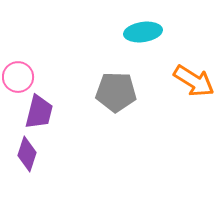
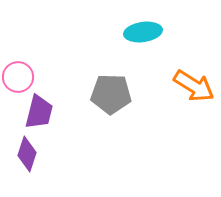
orange arrow: moved 5 px down
gray pentagon: moved 5 px left, 2 px down
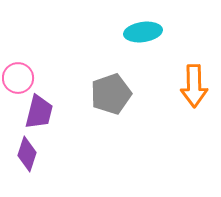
pink circle: moved 1 px down
orange arrow: rotated 57 degrees clockwise
gray pentagon: rotated 21 degrees counterclockwise
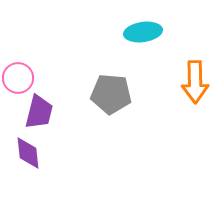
orange arrow: moved 1 px right, 4 px up
gray pentagon: rotated 24 degrees clockwise
purple diamond: moved 1 px right, 1 px up; rotated 24 degrees counterclockwise
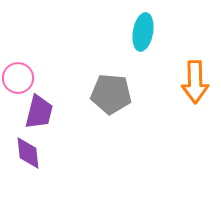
cyan ellipse: rotated 72 degrees counterclockwise
